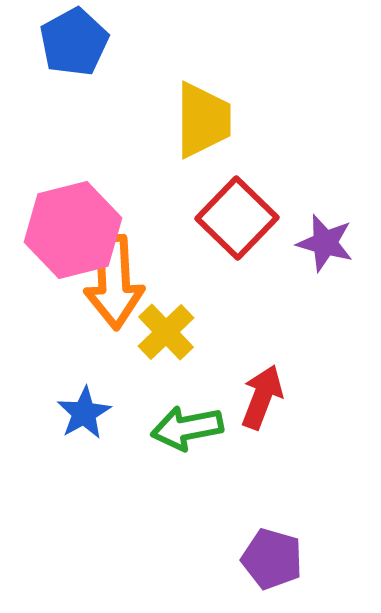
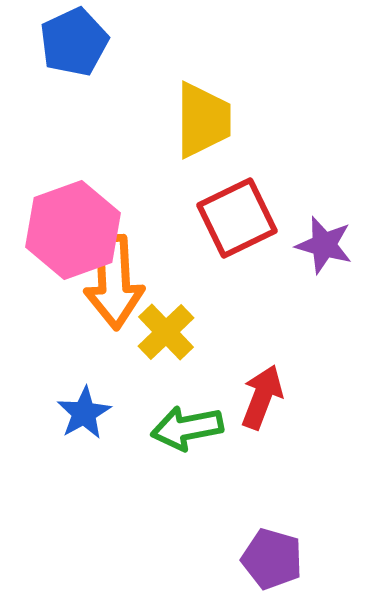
blue pentagon: rotated 4 degrees clockwise
red square: rotated 20 degrees clockwise
pink hexagon: rotated 6 degrees counterclockwise
purple star: moved 1 px left, 2 px down
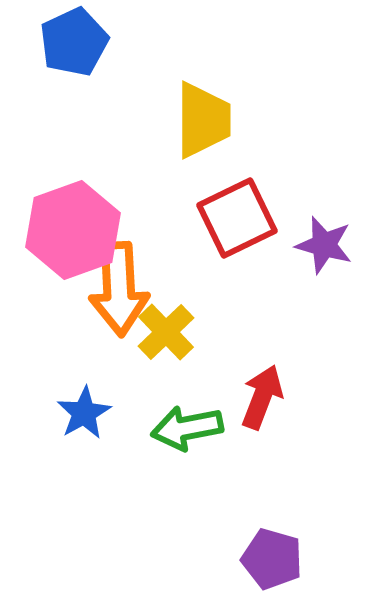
orange arrow: moved 5 px right, 7 px down
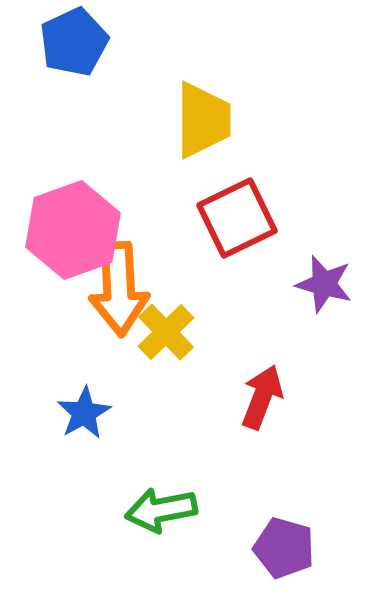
purple star: moved 39 px down
green arrow: moved 26 px left, 82 px down
purple pentagon: moved 12 px right, 11 px up
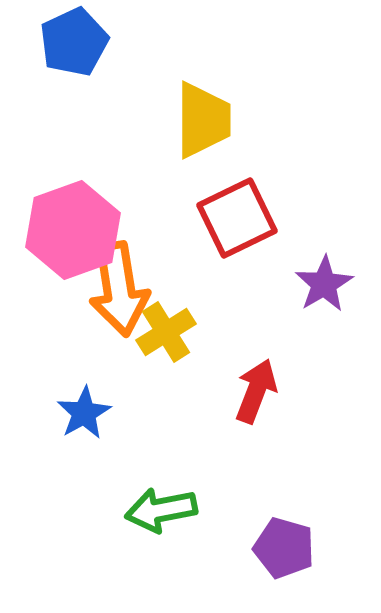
purple star: rotated 26 degrees clockwise
orange arrow: rotated 6 degrees counterclockwise
yellow cross: rotated 12 degrees clockwise
red arrow: moved 6 px left, 6 px up
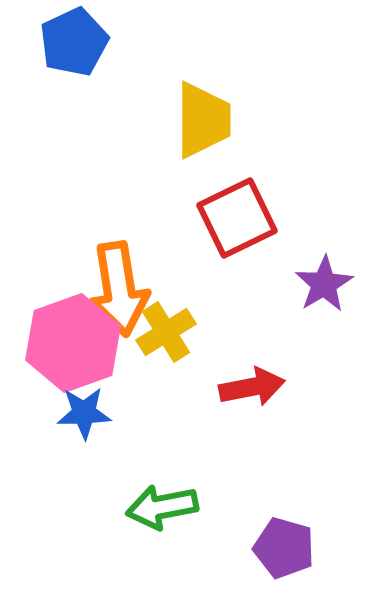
pink hexagon: moved 113 px down
red arrow: moved 4 px left, 4 px up; rotated 58 degrees clockwise
blue star: rotated 28 degrees clockwise
green arrow: moved 1 px right, 3 px up
